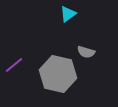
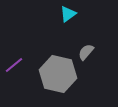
gray semicircle: rotated 114 degrees clockwise
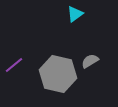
cyan triangle: moved 7 px right
gray semicircle: moved 4 px right, 9 px down; rotated 18 degrees clockwise
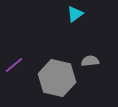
gray semicircle: rotated 24 degrees clockwise
gray hexagon: moved 1 px left, 4 px down
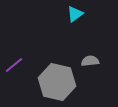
gray hexagon: moved 4 px down
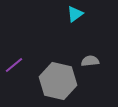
gray hexagon: moved 1 px right, 1 px up
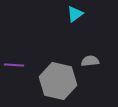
purple line: rotated 42 degrees clockwise
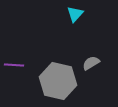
cyan triangle: rotated 12 degrees counterclockwise
gray semicircle: moved 1 px right, 2 px down; rotated 24 degrees counterclockwise
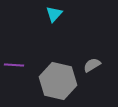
cyan triangle: moved 21 px left
gray semicircle: moved 1 px right, 2 px down
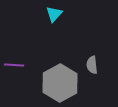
gray semicircle: rotated 66 degrees counterclockwise
gray hexagon: moved 2 px right, 2 px down; rotated 18 degrees clockwise
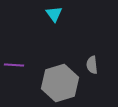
cyan triangle: rotated 18 degrees counterclockwise
gray hexagon: rotated 12 degrees clockwise
